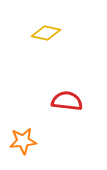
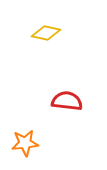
orange star: moved 2 px right, 2 px down
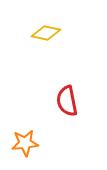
red semicircle: rotated 108 degrees counterclockwise
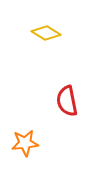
yellow diamond: rotated 20 degrees clockwise
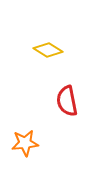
yellow diamond: moved 2 px right, 17 px down
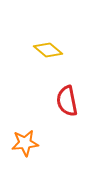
yellow diamond: rotated 8 degrees clockwise
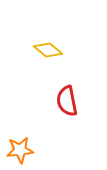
orange star: moved 5 px left, 7 px down
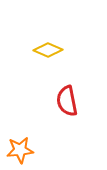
yellow diamond: rotated 16 degrees counterclockwise
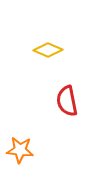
orange star: rotated 12 degrees clockwise
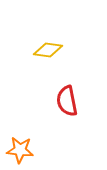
yellow diamond: rotated 16 degrees counterclockwise
